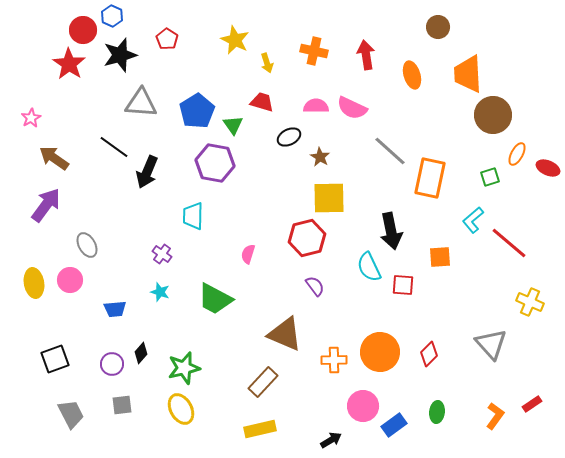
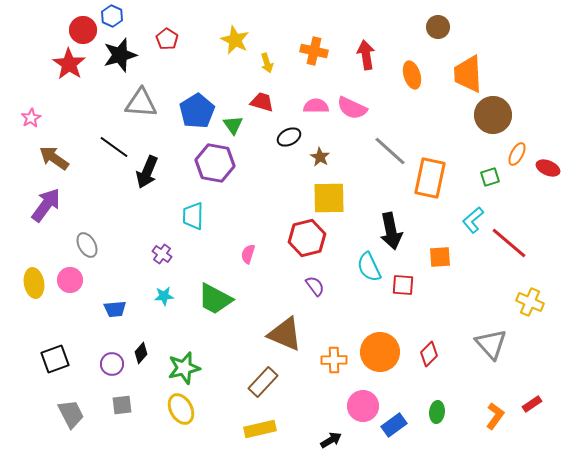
cyan star at (160, 292): moved 4 px right, 4 px down; rotated 24 degrees counterclockwise
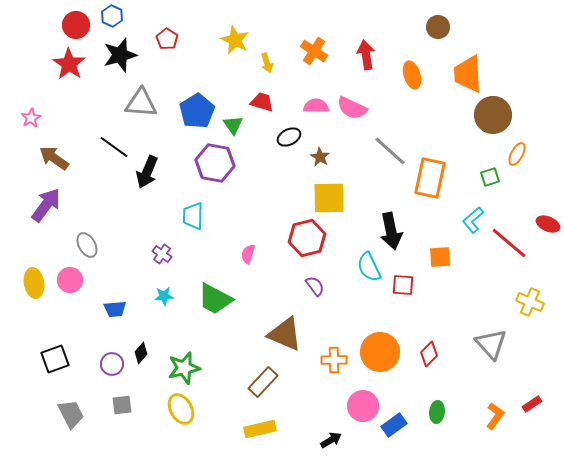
red circle at (83, 30): moved 7 px left, 5 px up
orange cross at (314, 51): rotated 20 degrees clockwise
red ellipse at (548, 168): moved 56 px down
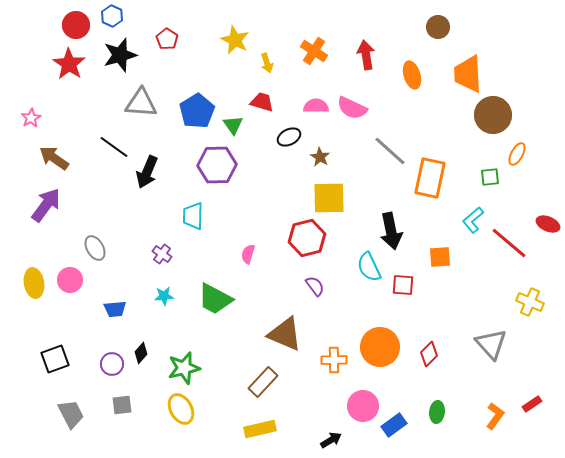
purple hexagon at (215, 163): moved 2 px right, 2 px down; rotated 12 degrees counterclockwise
green square at (490, 177): rotated 12 degrees clockwise
gray ellipse at (87, 245): moved 8 px right, 3 px down
orange circle at (380, 352): moved 5 px up
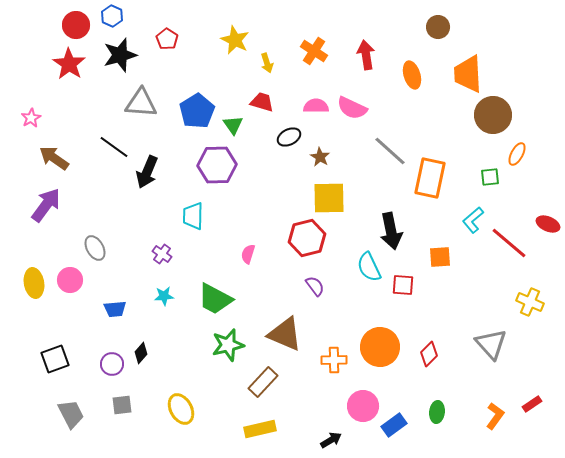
green star at (184, 368): moved 44 px right, 23 px up
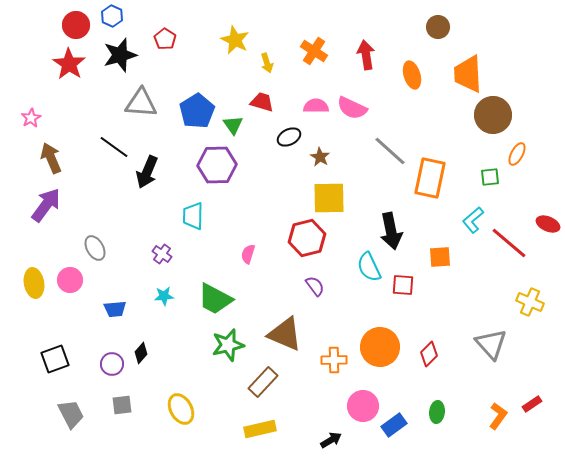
red pentagon at (167, 39): moved 2 px left
brown arrow at (54, 158): moved 3 px left; rotated 32 degrees clockwise
orange L-shape at (495, 416): moved 3 px right
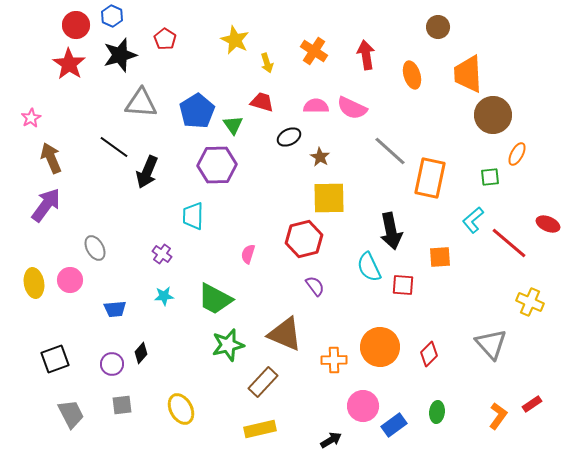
red hexagon at (307, 238): moved 3 px left, 1 px down
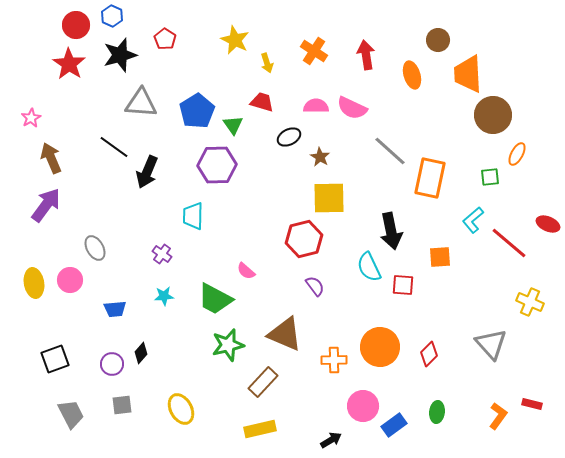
brown circle at (438, 27): moved 13 px down
pink semicircle at (248, 254): moved 2 px left, 17 px down; rotated 66 degrees counterclockwise
red rectangle at (532, 404): rotated 48 degrees clockwise
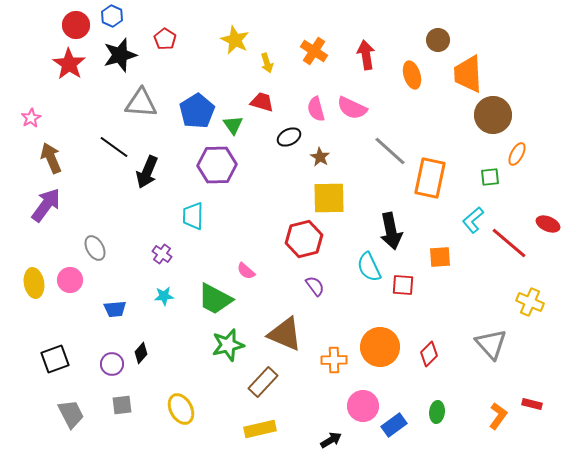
pink semicircle at (316, 106): moved 3 px down; rotated 105 degrees counterclockwise
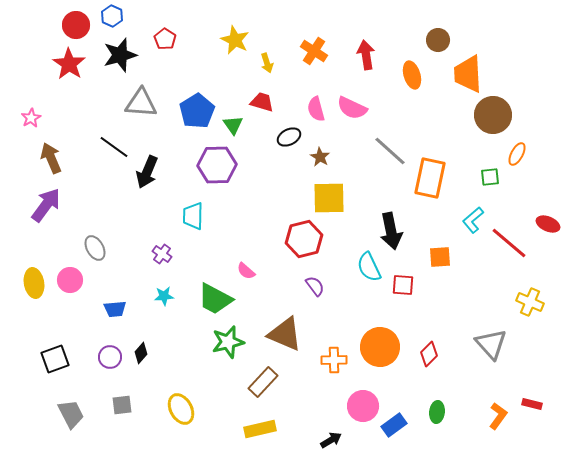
green star at (228, 345): moved 3 px up
purple circle at (112, 364): moved 2 px left, 7 px up
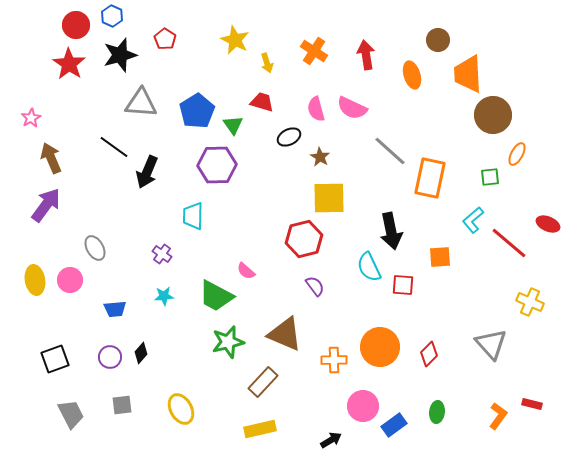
yellow ellipse at (34, 283): moved 1 px right, 3 px up
green trapezoid at (215, 299): moved 1 px right, 3 px up
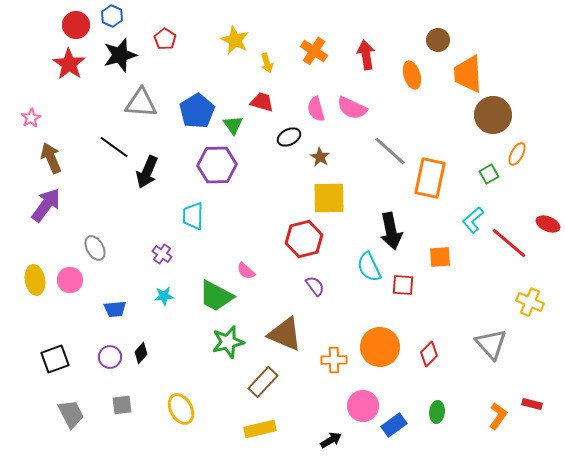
green square at (490, 177): moved 1 px left, 3 px up; rotated 24 degrees counterclockwise
